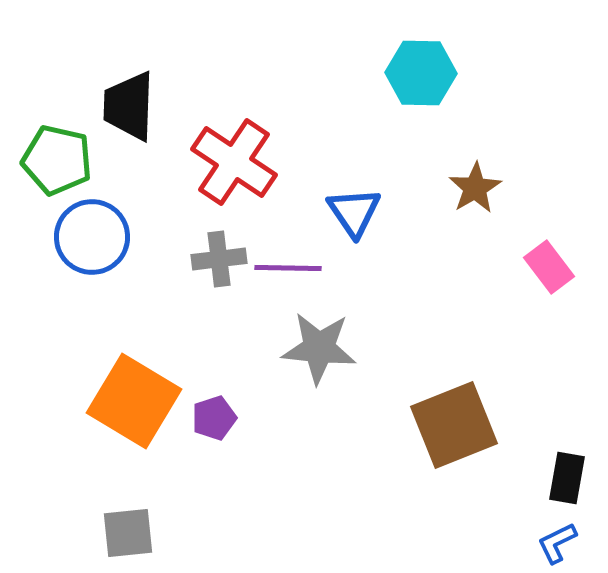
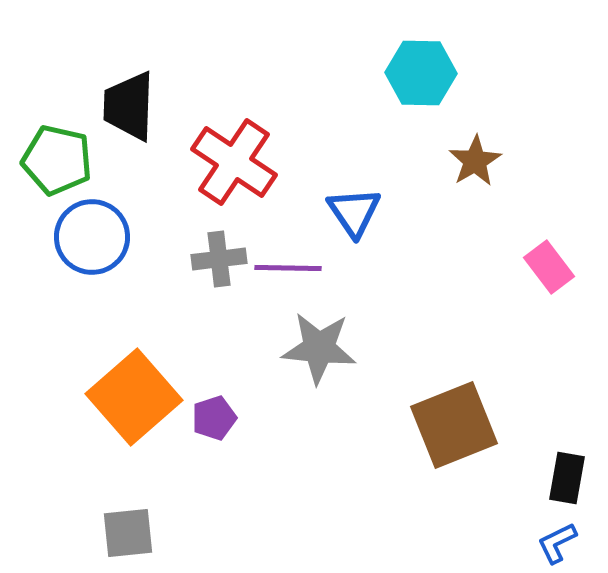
brown star: moved 27 px up
orange square: moved 4 px up; rotated 18 degrees clockwise
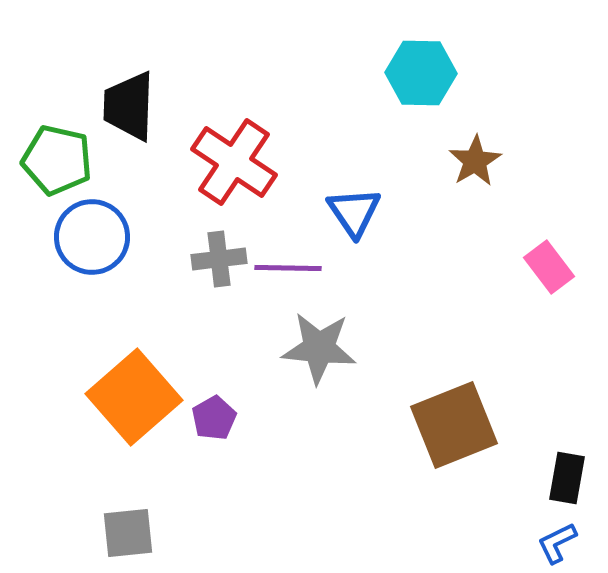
purple pentagon: rotated 12 degrees counterclockwise
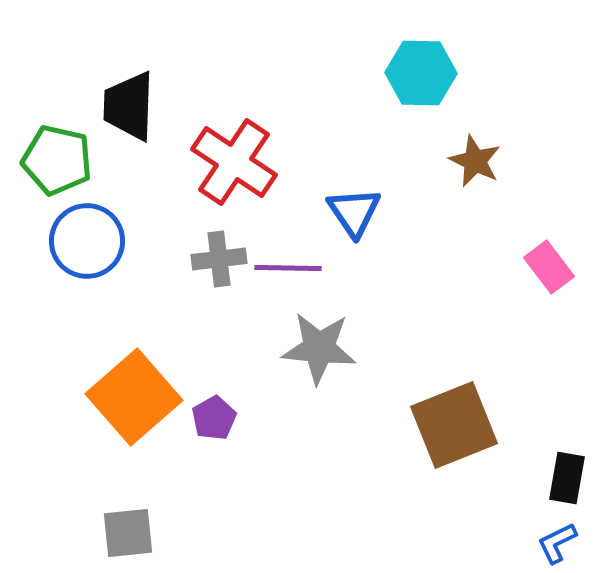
brown star: rotated 16 degrees counterclockwise
blue circle: moved 5 px left, 4 px down
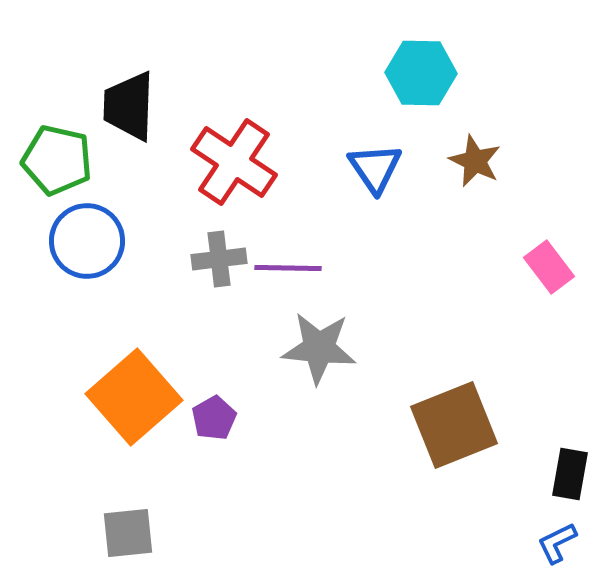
blue triangle: moved 21 px right, 44 px up
black rectangle: moved 3 px right, 4 px up
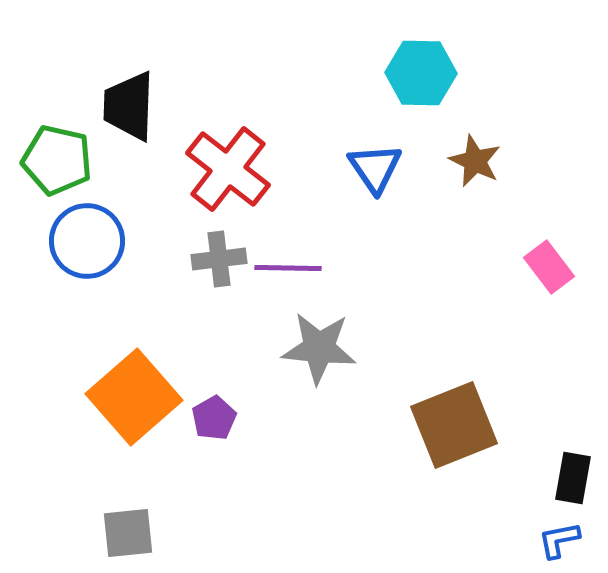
red cross: moved 6 px left, 7 px down; rotated 4 degrees clockwise
black rectangle: moved 3 px right, 4 px down
blue L-shape: moved 2 px right, 3 px up; rotated 15 degrees clockwise
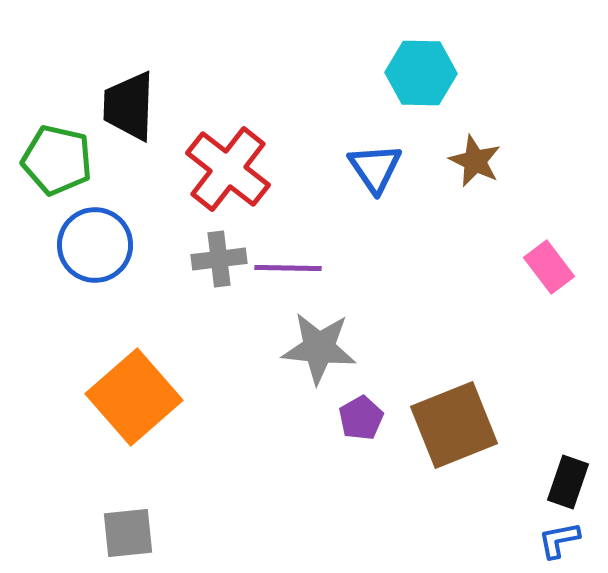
blue circle: moved 8 px right, 4 px down
purple pentagon: moved 147 px right
black rectangle: moved 5 px left, 4 px down; rotated 9 degrees clockwise
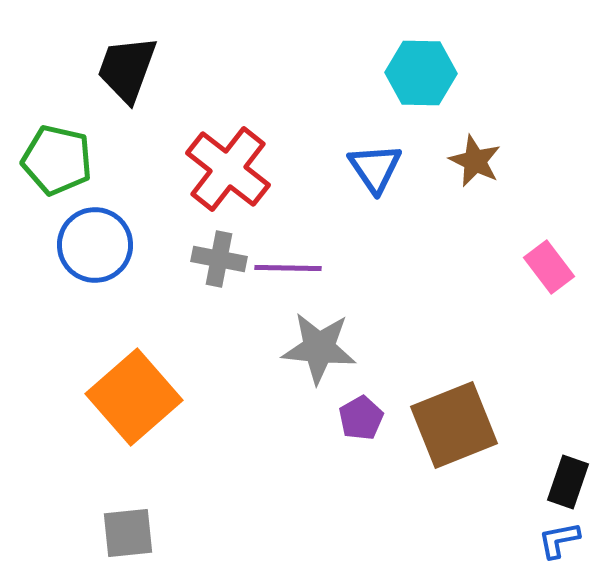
black trapezoid: moved 2 px left, 37 px up; rotated 18 degrees clockwise
gray cross: rotated 18 degrees clockwise
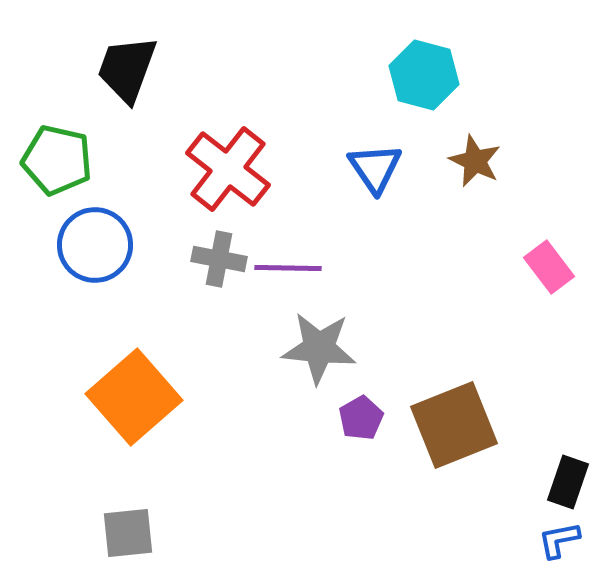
cyan hexagon: moved 3 px right, 2 px down; rotated 14 degrees clockwise
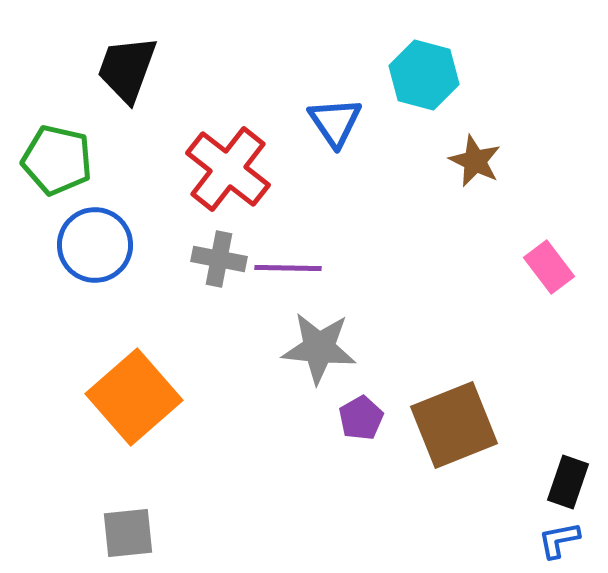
blue triangle: moved 40 px left, 46 px up
